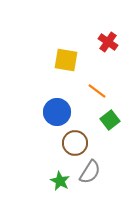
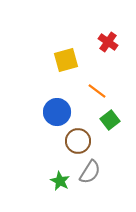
yellow square: rotated 25 degrees counterclockwise
brown circle: moved 3 px right, 2 px up
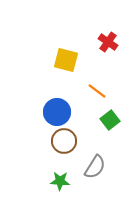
yellow square: rotated 30 degrees clockwise
brown circle: moved 14 px left
gray semicircle: moved 5 px right, 5 px up
green star: rotated 24 degrees counterclockwise
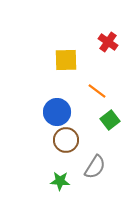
yellow square: rotated 15 degrees counterclockwise
brown circle: moved 2 px right, 1 px up
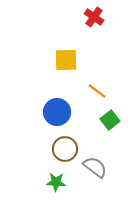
red cross: moved 14 px left, 25 px up
brown circle: moved 1 px left, 9 px down
gray semicircle: rotated 85 degrees counterclockwise
green star: moved 4 px left, 1 px down
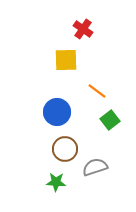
red cross: moved 11 px left, 12 px down
gray semicircle: rotated 55 degrees counterclockwise
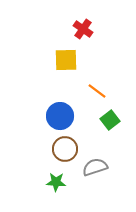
blue circle: moved 3 px right, 4 px down
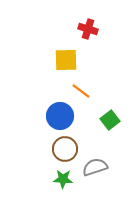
red cross: moved 5 px right; rotated 18 degrees counterclockwise
orange line: moved 16 px left
green star: moved 7 px right, 3 px up
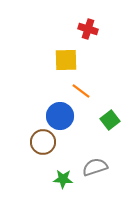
brown circle: moved 22 px left, 7 px up
